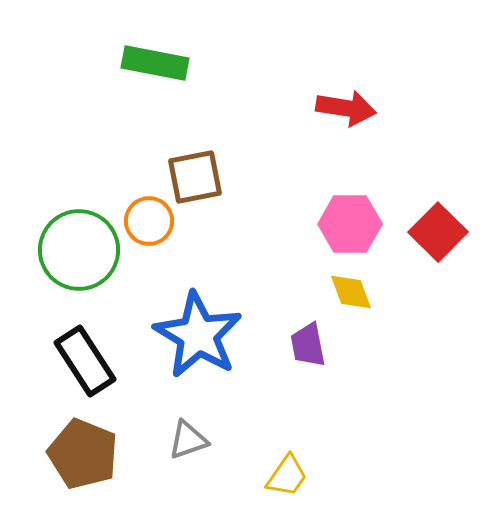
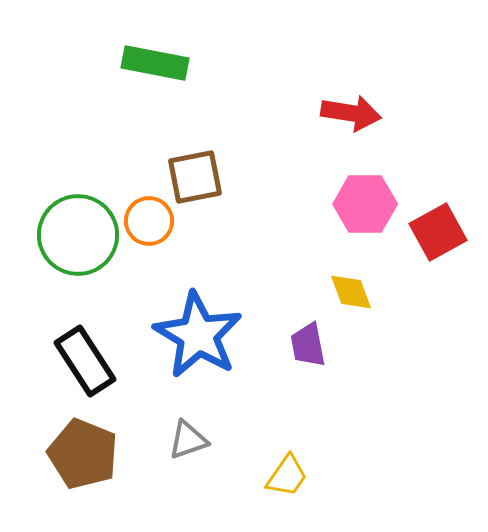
red arrow: moved 5 px right, 5 px down
pink hexagon: moved 15 px right, 20 px up
red square: rotated 16 degrees clockwise
green circle: moved 1 px left, 15 px up
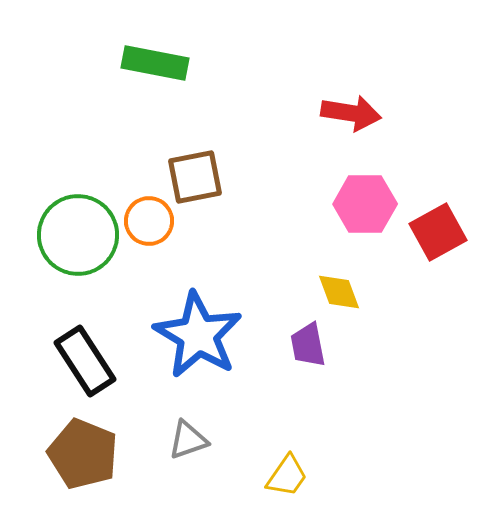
yellow diamond: moved 12 px left
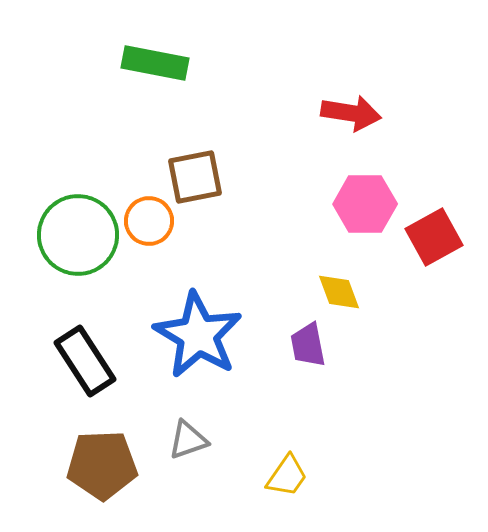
red square: moved 4 px left, 5 px down
brown pentagon: moved 19 px right, 11 px down; rotated 24 degrees counterclockwise
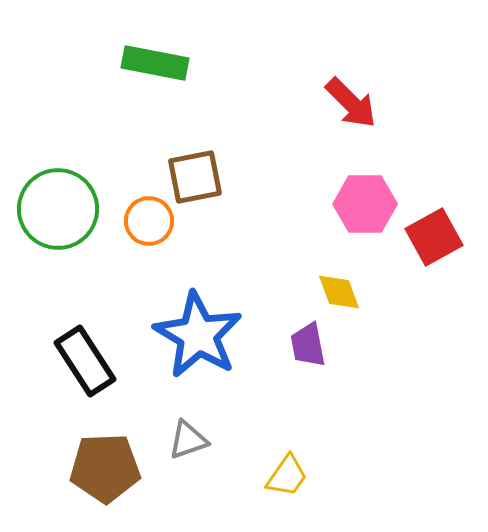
red arrow: moved 10 px up; rotated 36 degrees clockwise
green circle: moved 20 px left, 26 px up
brown pentagon: moved 3 px right, 3 px down
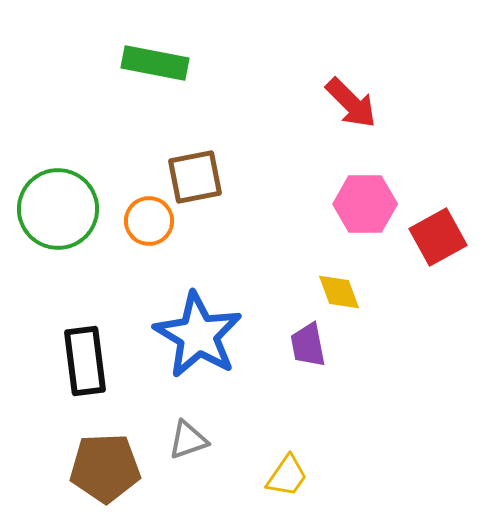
red square: moved 4 px right
black rectangle: rotated 26 degrees clockwise
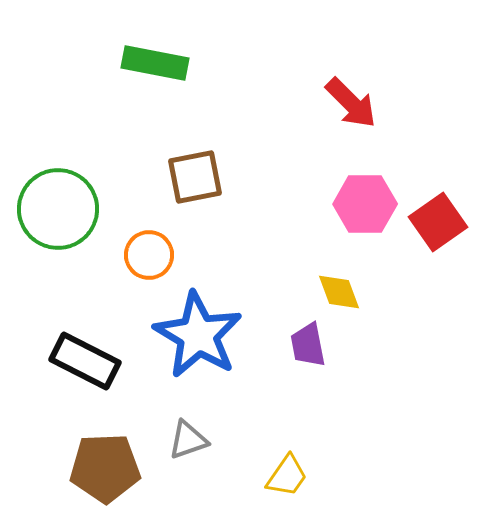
orange circle: moved 34 px down
red square: moved 15 px up; rotated 6 degrees counterclockwise
black rectangle: rotated 56 degrees counterclockwise
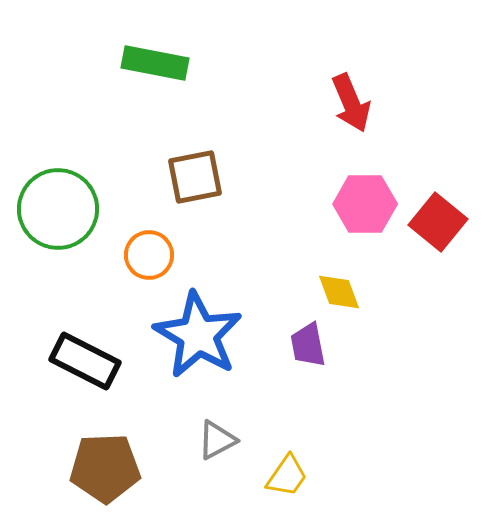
red arrow: rotated 22 degrees clockwise
red square: rotated 16 degrees counterclockwise
gray triangle: moved 29 px right; rotated 9 degrees counterclockwise
